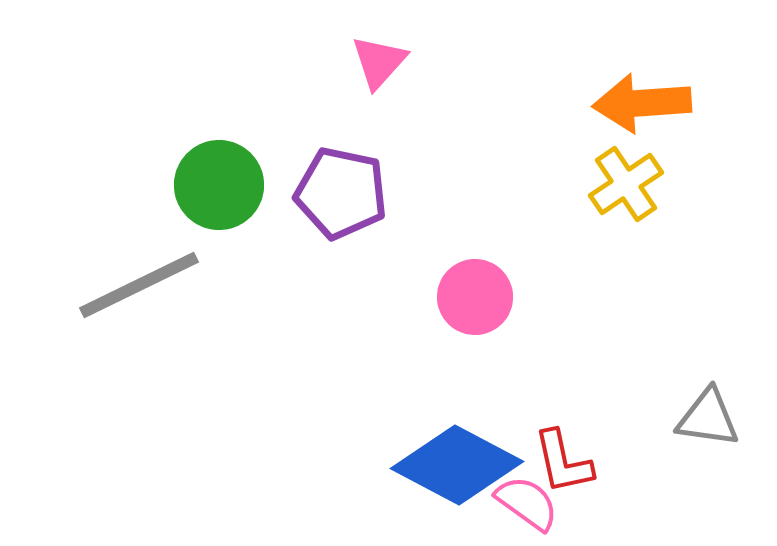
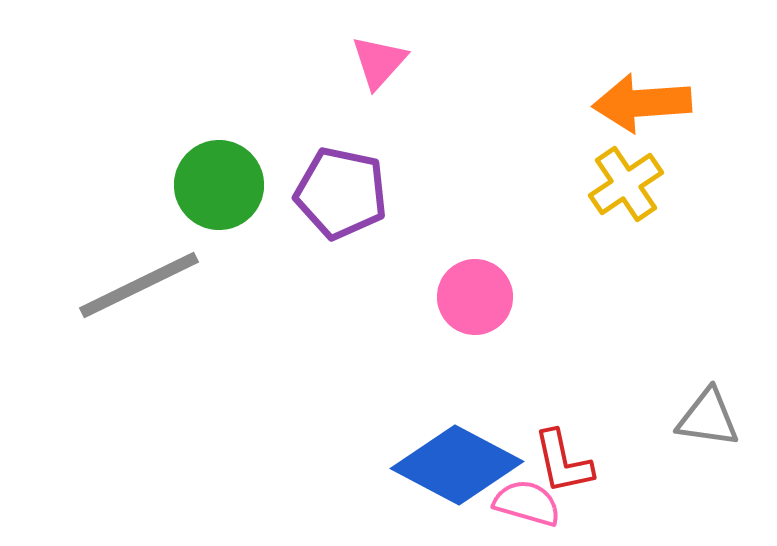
pink semicircle: rotated 20 degrees counterclockwise
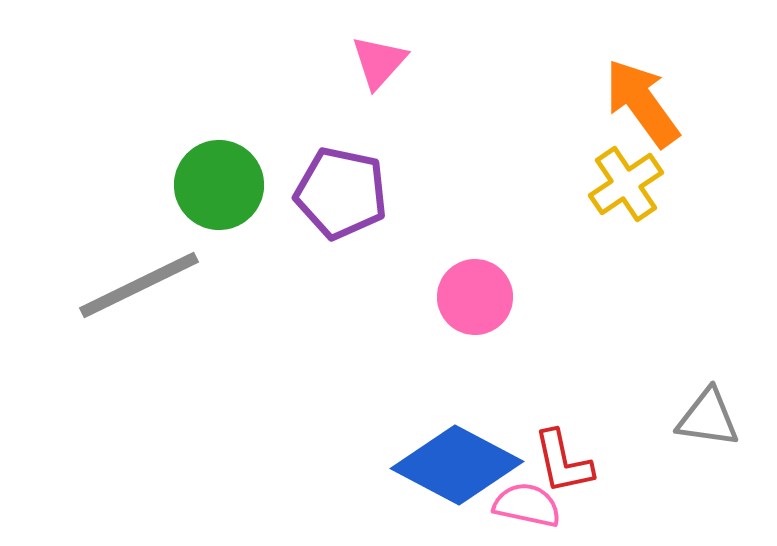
orange arrow: rotated 58 degrees clockwise
pink semicircle: moved 2 px down; rotated 4 degrees counterclockwise
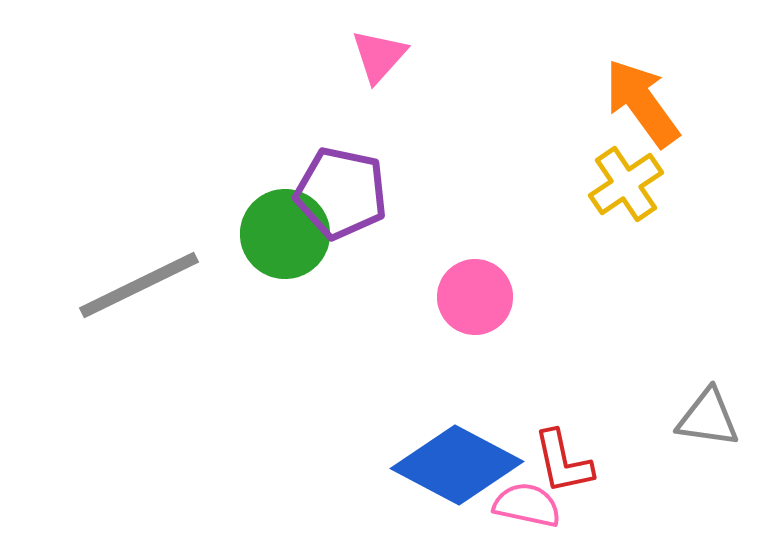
pink triangle: moved 6 px up
green circle: moved 66 px right, 49 px down
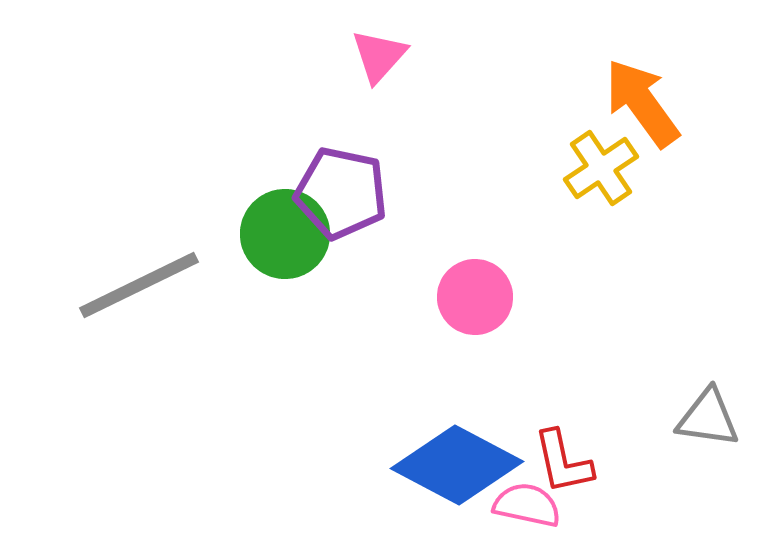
yellow cross: moved 25 px left, 16 px up
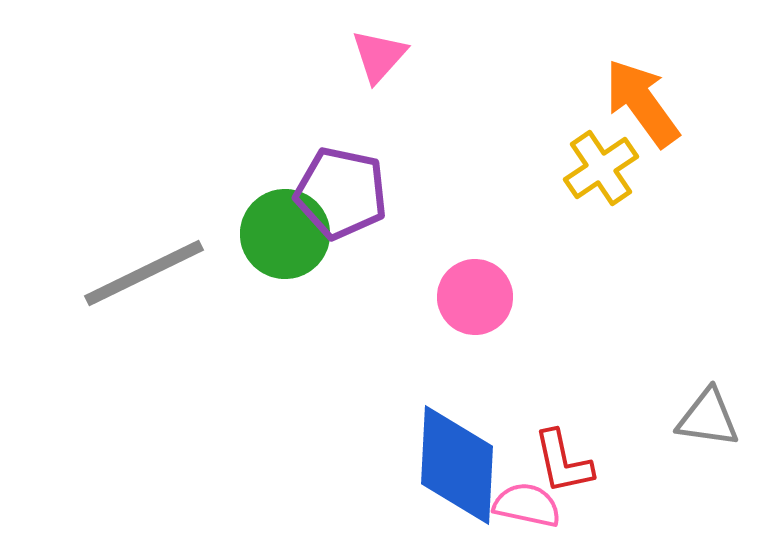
gray line: moved 5 px right, 12 px up
blue diamond: rotated 65 degrees clockwise
